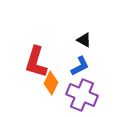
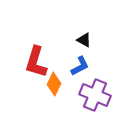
orange diamond: moved 3 px right, 1 px down
purple cross: moved 13 px right
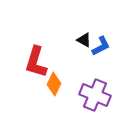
blue L-shape: moved 21 px right, 20 px up
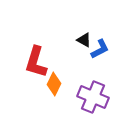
blue L-shape: moved 1 px left, 3 px down
purple cross: moved 2 px left, 2 px down
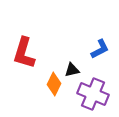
black triangle: moved 12 px left, 30 px down; rotated 42 degrees counterclockwise
red L-shape: moved 12 px left, 9 px up
purple cross: moved 3 px up
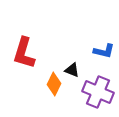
blue L-shape: moved 4 px right, 2 px down; rotated 40 degrees clockwise
black triangle: rotated 35 degrees clockwise
purple cross: moved 5 px right, 2 px up
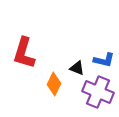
blue L-shape: moved 9 px down
black triangle: moved 5 px right, 2 px up
